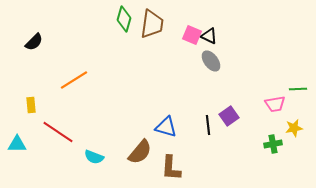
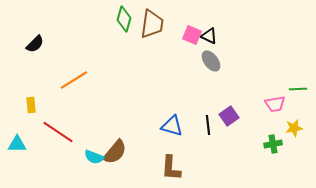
black semicircle: moved 1 px right, 2 px down
blue triangle: moved 6 px right, 1 px up
brown semicircle: moved 25 px left
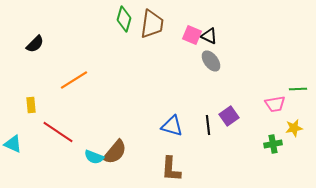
cyan triangle: moved 4 px left; rotated 24 degrees clockwise
brown L-shape: moved 1 px down
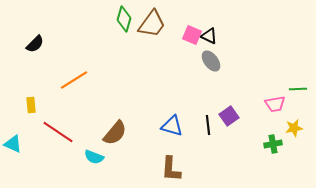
brown trapezoid: rotated 28 degrees clockwise
brown semicircle: moved 19 px up
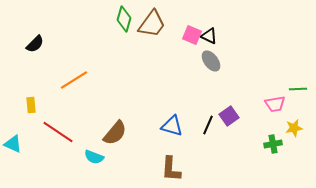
black line: rotated 30 degrees clockwise
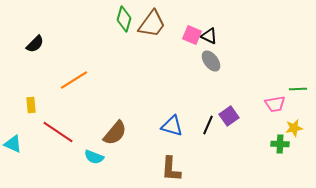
green cross: moved 7 px right; rotated 12 degrees clockwise
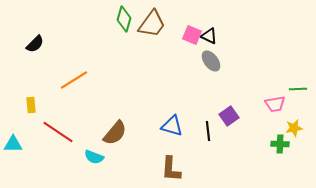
black line: moved 6 px down; rotated 30 degrees counterclockwise
cyan triangle: rotated 24 degrees counterclockwise
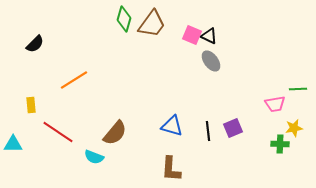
purple square: moved 4 px right, 12 px down; rotated 12 degrees clockwise
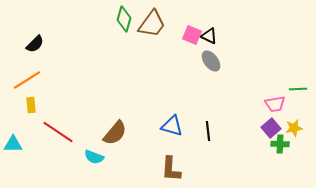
orange line: moved 47 px left
purple square: moved 38 px right; rotated 18 degrees counterclockwise
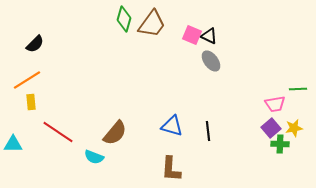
yellow rectangle: moved 3 px up
